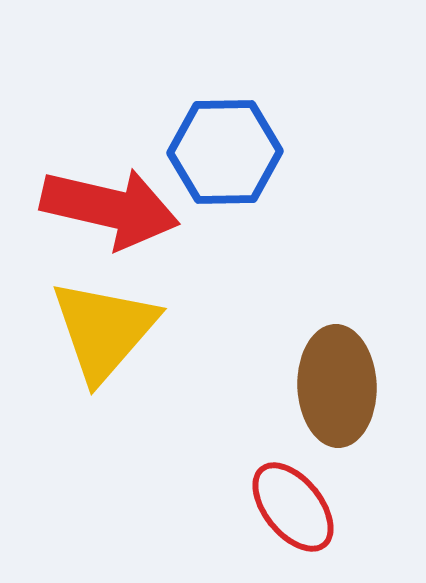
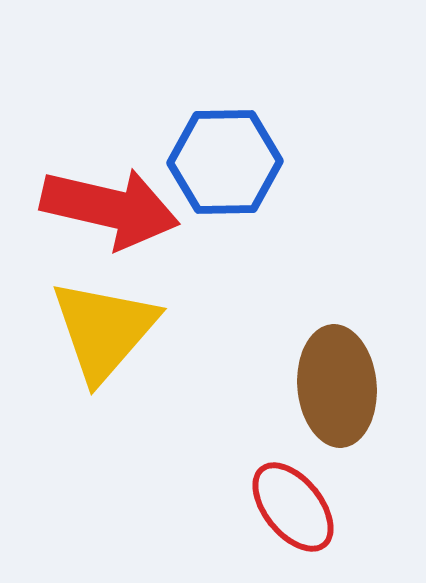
blue hexagon: moved 10 px down
brown ellipse: rotated 3 degrees counterclockwise
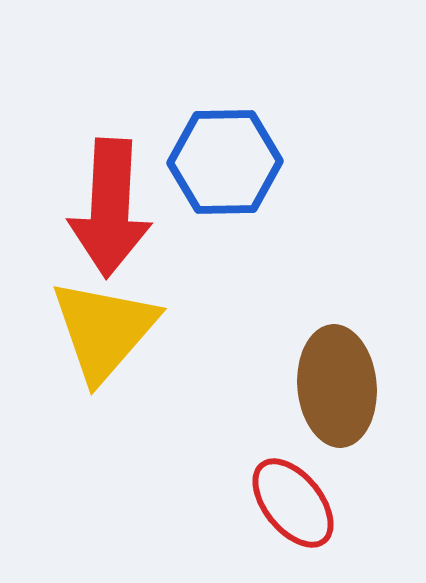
red arrow: rotated 80 degrees clockwise
red ellipse: moved 4 px up
